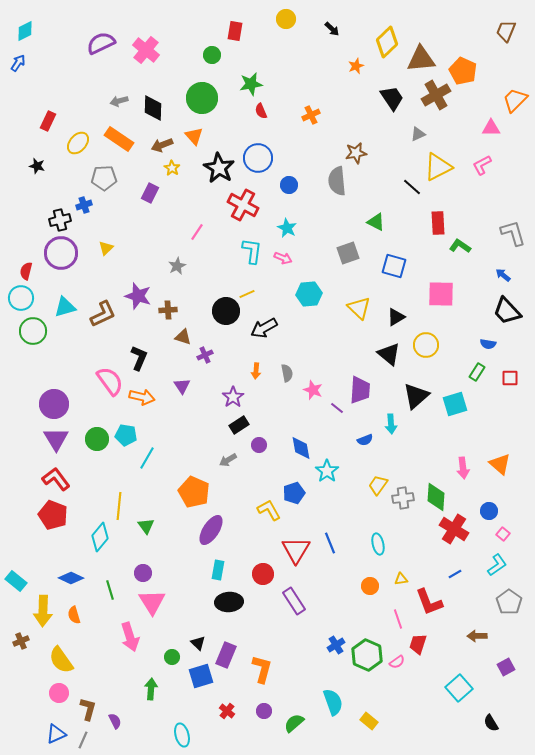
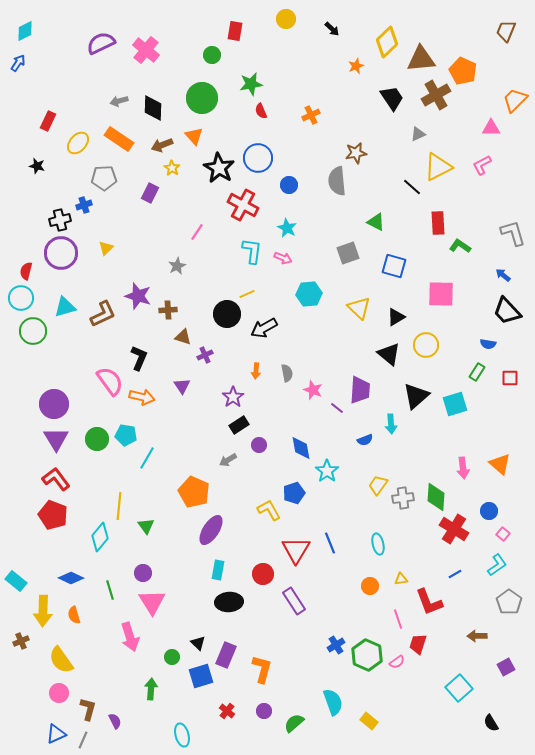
black circle at (226, 311): moved 1 px right, 3 px down
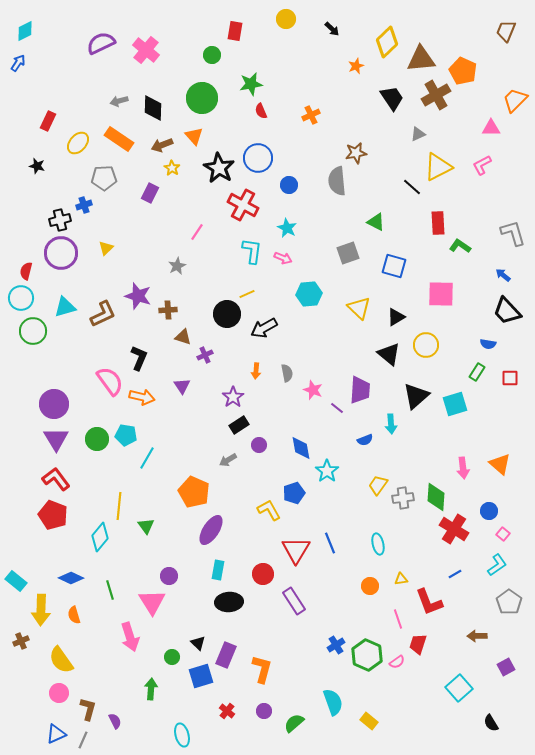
purple circle at (143, 573): moved 26 px right, 3 px down
yellow arrow at (43, 611): moved 2 px left, 1 px up
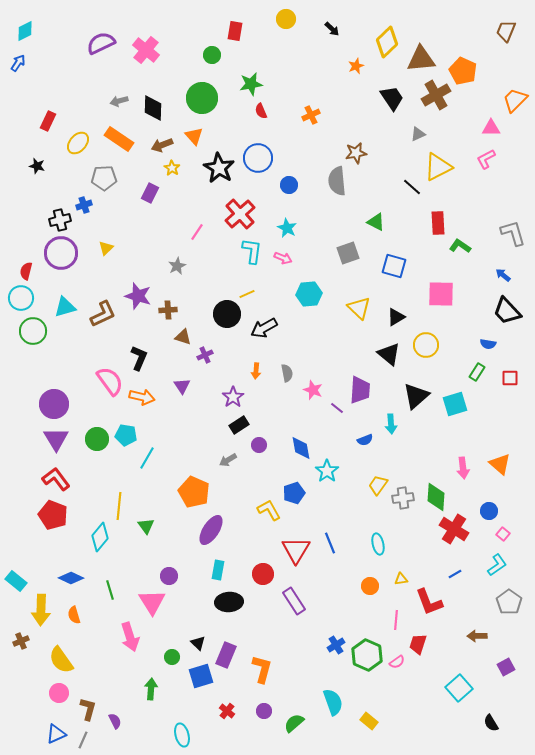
pink L-shape at (482, 165): moved 4 px right, 6 px up
red cross at (243, 205): moved 3 px left, 9 px down; rotated 20 degrees clockwise
pink line at (398, 619): moved 2 px left, 1 px down; rotated 24 degrees clockwise
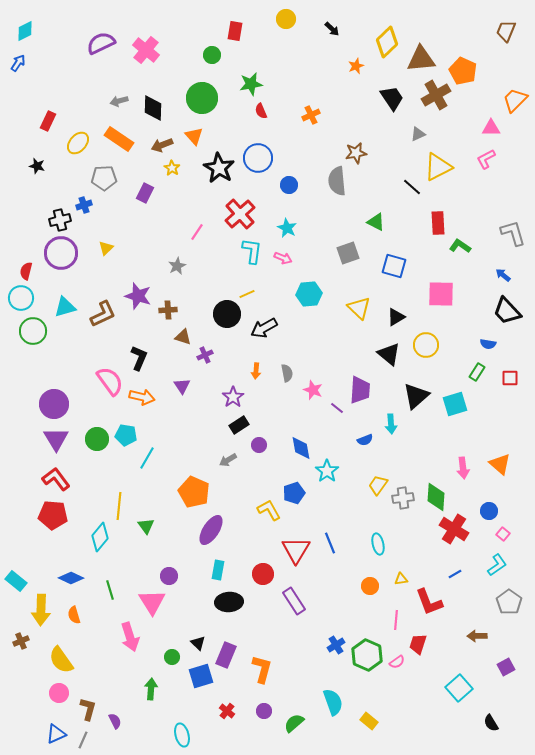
purple rectangle at (150, 193): moved 5 px left
red pentagon at (53, 515): rotated 16 degrees counterclockwise
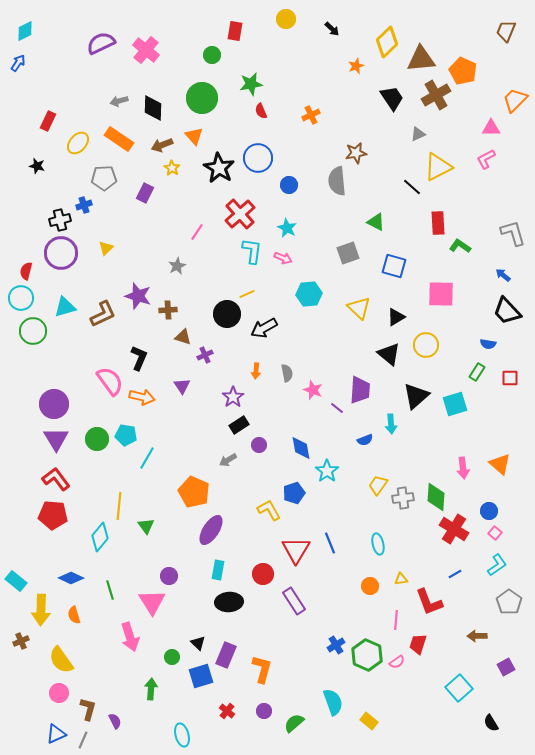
pink square at (503, 534): moved 8 px left, 1 px up
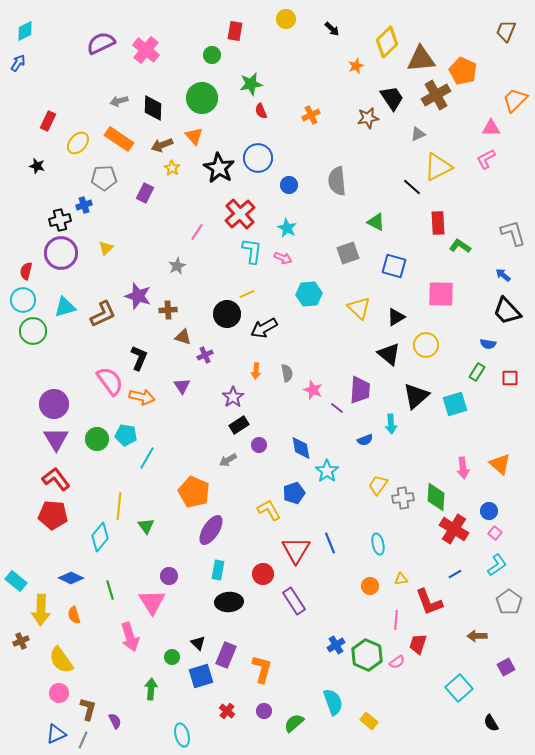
brown star at (356, 153): moved 12 px right, 35 px up
cyan circle at (21, 298): moved 2 px right, 2 px down
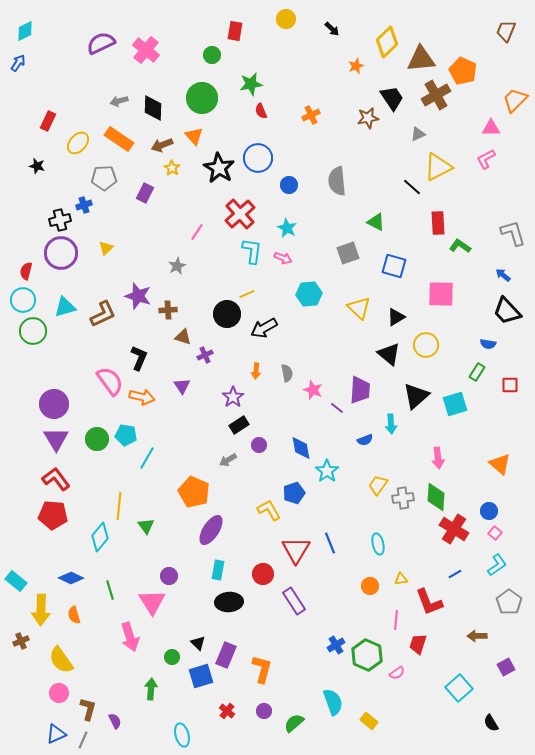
red square at (510, 378): moved 7 px down
pink arrow at (463, 468): moved 25 px left, 10 px up
pink semicircle at (397, 662): moved 11 px down
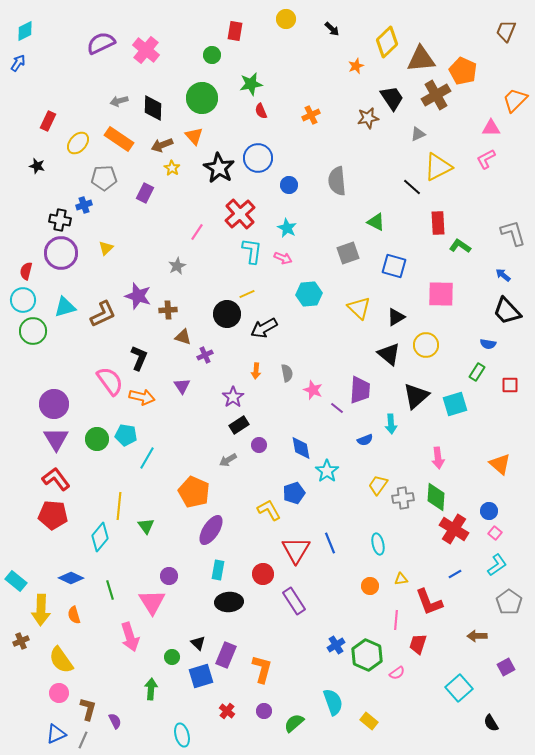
black cross at (60, 220): rotated 25 degrees clockwise
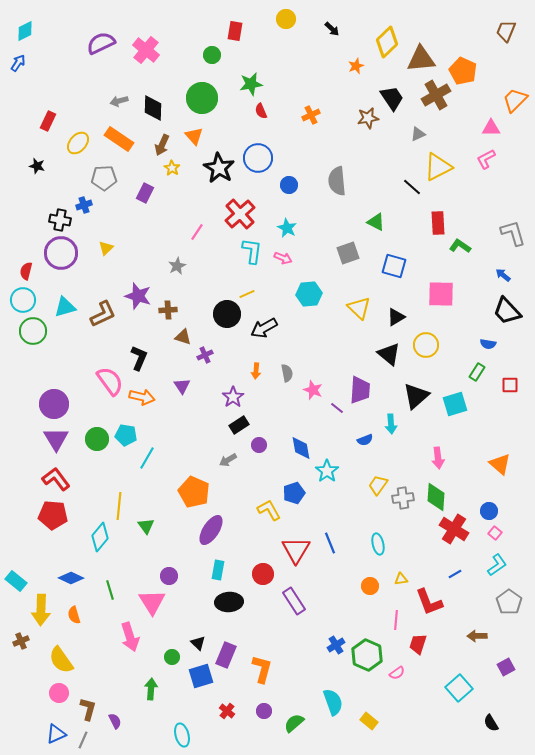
brown arrow at (162, 145): rotated 45 degrees counterclockwise
